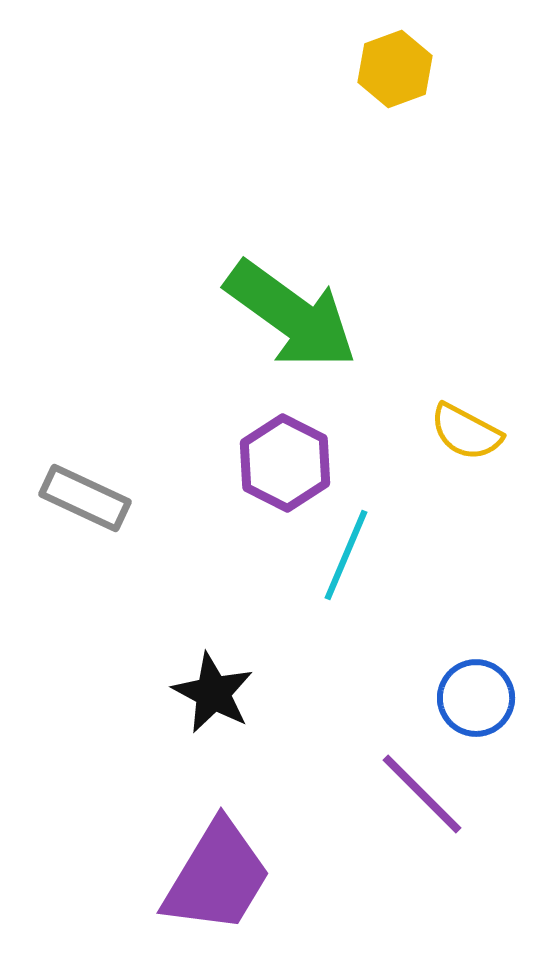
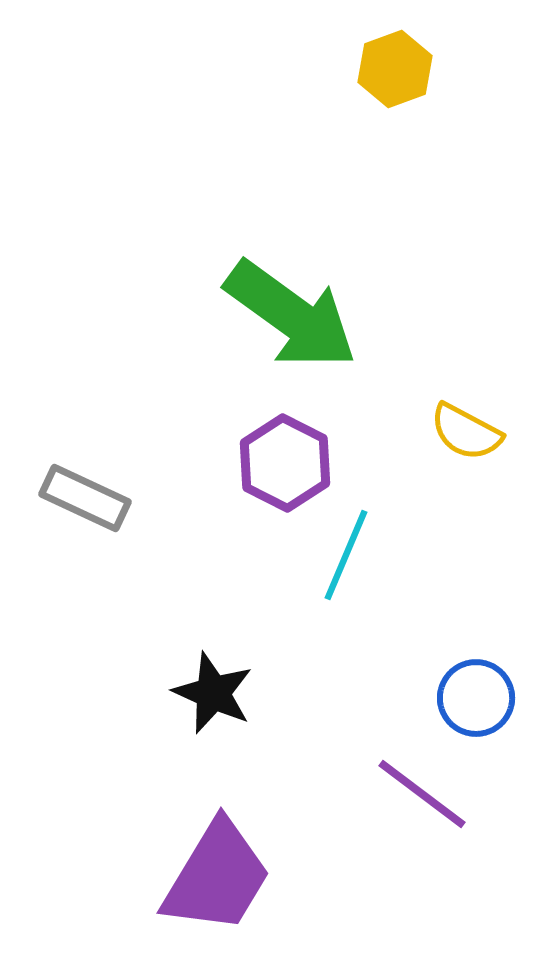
black star: rotated 4 degrees counterclockwise
purple line: rotated 8 degrees counterclockwise
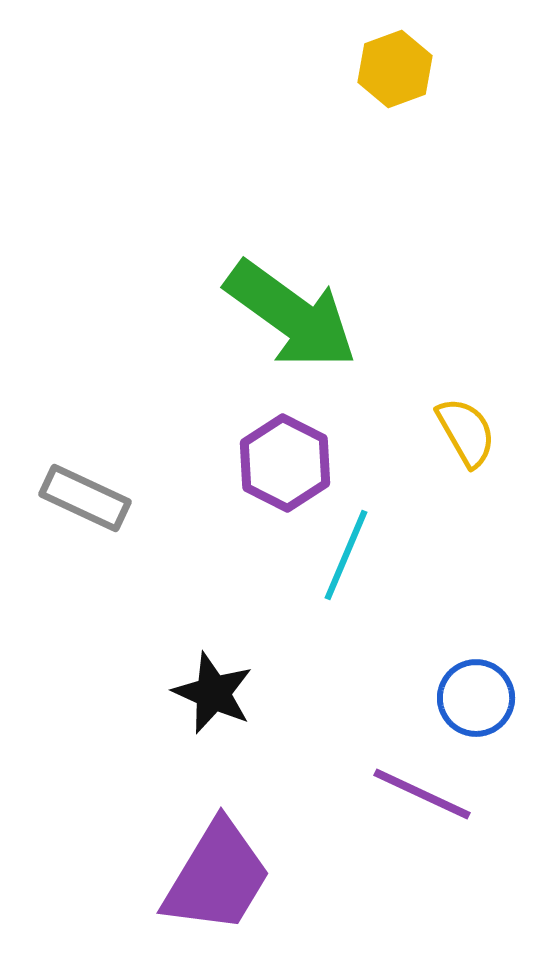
yellow semicircle: rotated 148 degrees counterclockwise
purple line: rotated 12 degrees counterclockwise
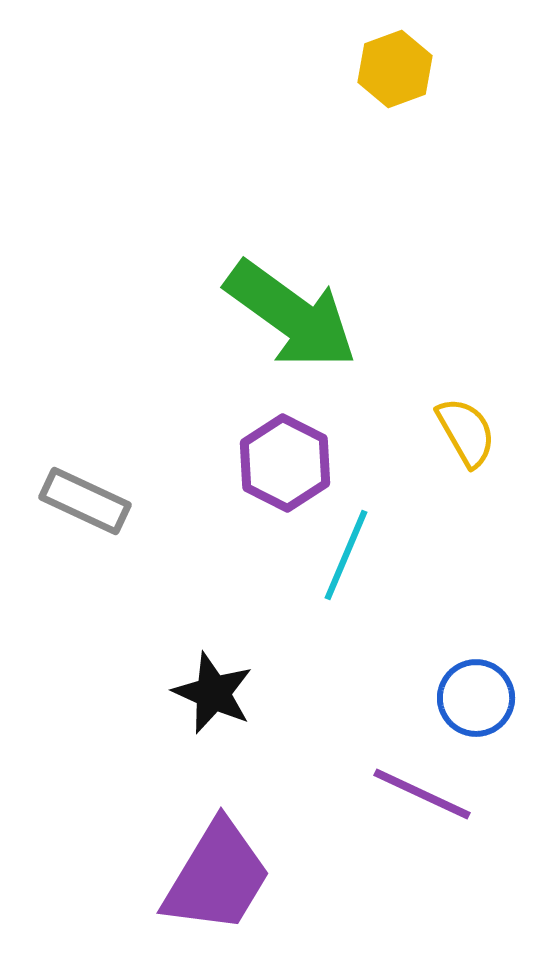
gray rectangle: moved 3 px down
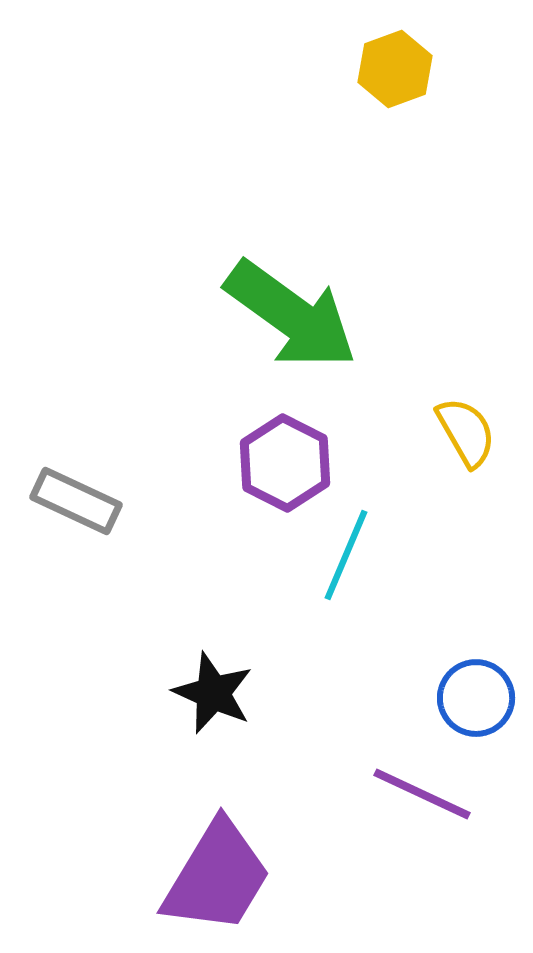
gray rectangle: moved 9 px left
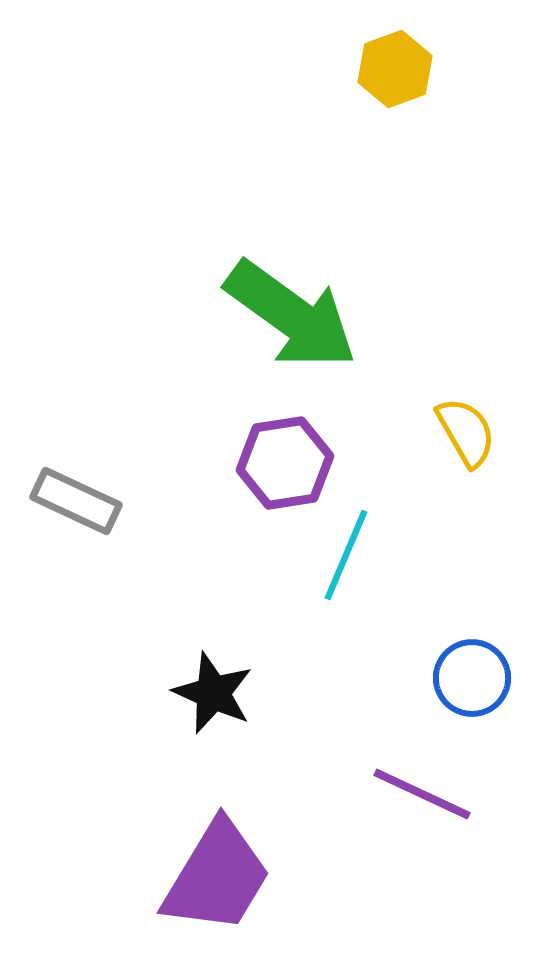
purple hexagon: rotated 24 degrees clockwise
blue circle: moved 4 px left, 20 px up
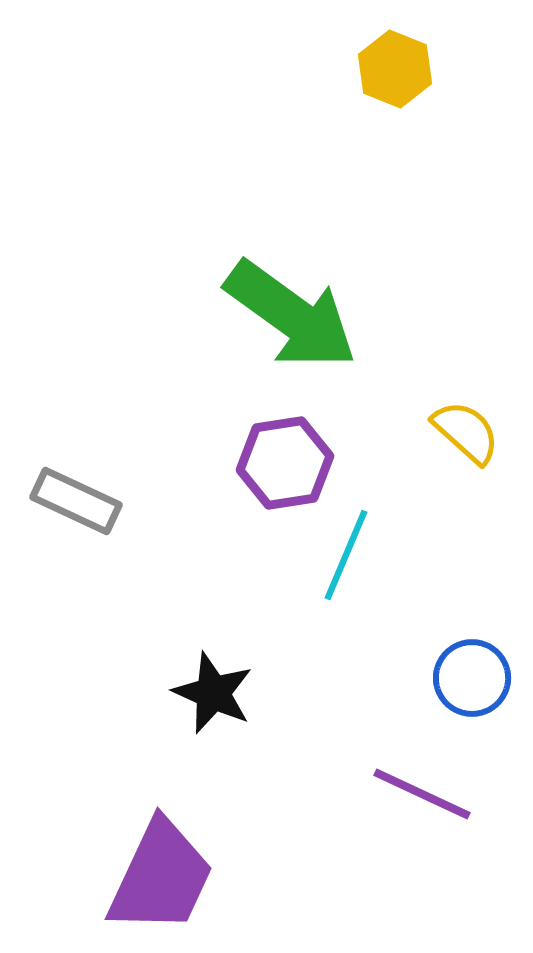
yellow hexagon: rotated 18 degrees counterclockwise
yellow semicircle: rotated 18 degrees counterclockwise
purple trapezoid: moved 56 px left; rotated 6 degrees counterclockwise
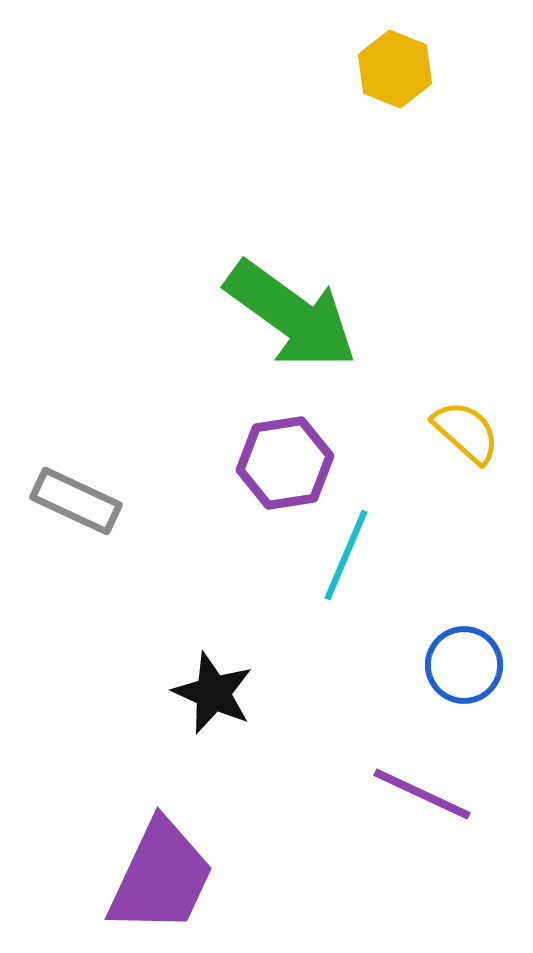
blue circle: moved 8 px left, 13 px up
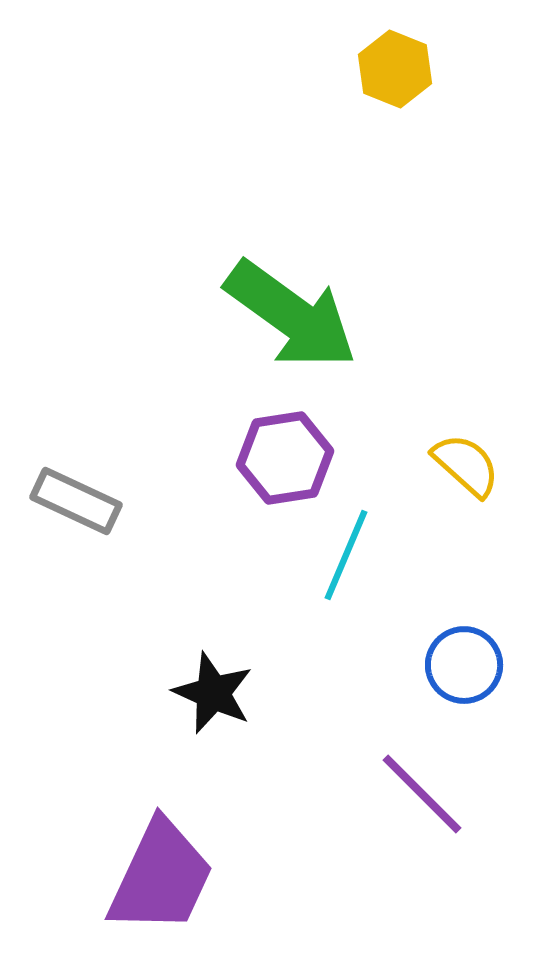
yellow semicircle: moved 33 px down
purple hexagon: moved 5 px up
purple line: rotated 20 degrees clockwise
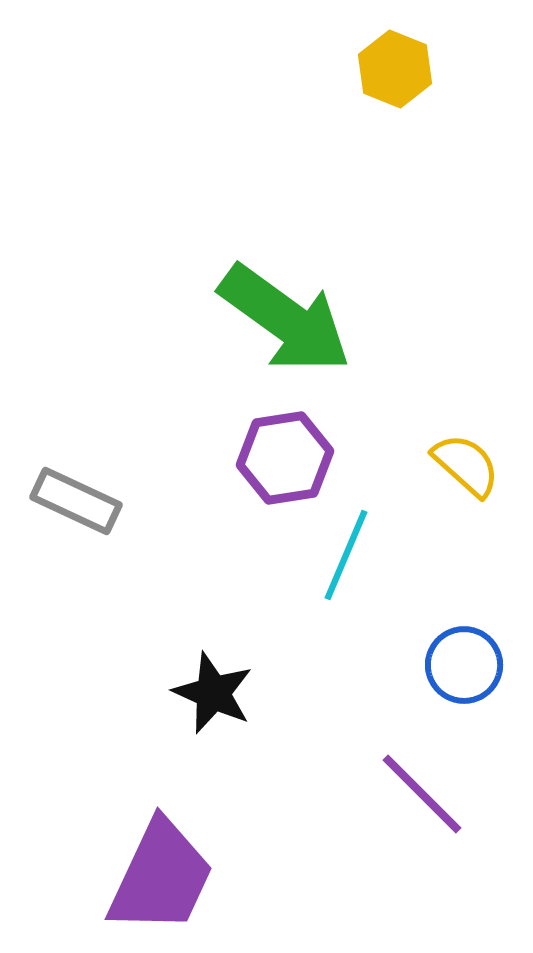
green arrow: moved 6 px left, 4 px down
